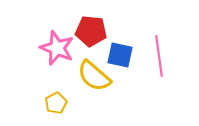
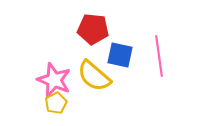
red pentagon: moved 2 px right, 2 px up
pink star: moved 3 px left, 32 px down
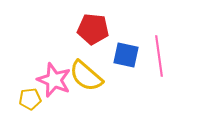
blue square: moved 6 px right
yellow semicircle: moved 8 px left
yellow pentagon: moved 26 px left, 4 px up; rotated 20 degrees clockwise
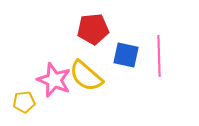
red pentagon: rotated 12 degrees counterclockwise
pink line: rotated 6 degrees clockwise
yellow pentagon: moved 6 px left, 3 px down
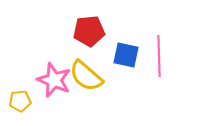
red pentagon: moved 4 px left, 2 px down
yellow pentagon: moved 4 px left, 1 px up
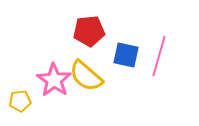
pink line: rotated 18 degrees clockwise
pink star: rotated 12 degrees clockwise
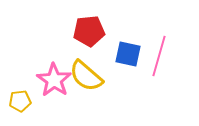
blue square: moved 2 px right, 1 px up
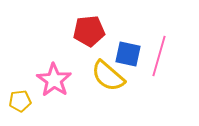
yellow semicircle: moved 22 px right
